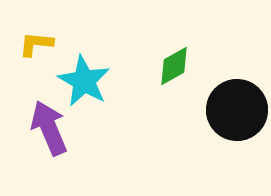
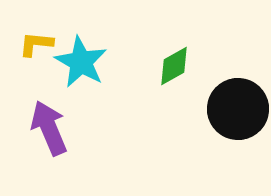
cyan star: moved 3 px left, 19 px up
black circle: moved 1 px right, 1 px up
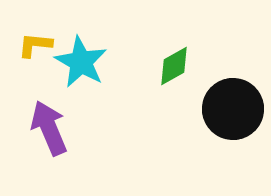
yellow L-shape: moved 1 px left, 1 px down
black circle: moved 5 px left
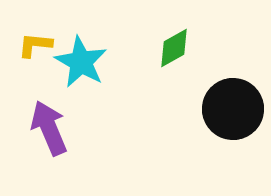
green diamond: moved 18 px up
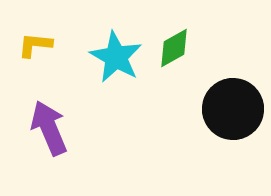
cyan star: moved 35 px right, 5 px up
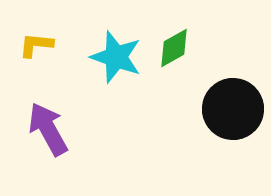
yellow L-shape: moved 1 px right
cyan star: rotated 10 degrees counterclockwise
purple arrow: moved 1 px left, 1 px down; rotated 6 degrees counterclockwise
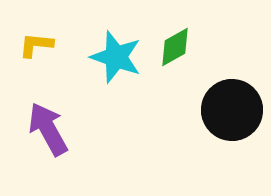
green diamond: moved 1 px right, 1 px up
black circle: moved 1 px left, 1 px down
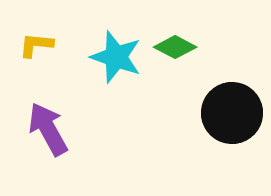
green diamond: rotated 57 degrees clockwise
black circle: moved 3 px down
